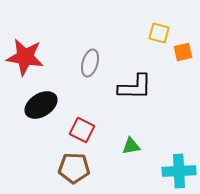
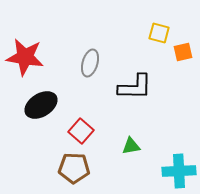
red square: moved 1 px left, 1 px down; rotated 15 degrees clockwise
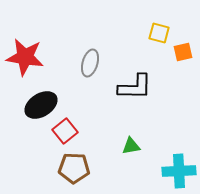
red square: moved 16 px left; rotated 10 degrees clockwise
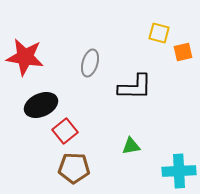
black ellipse: rotated 8 degrees clockwise
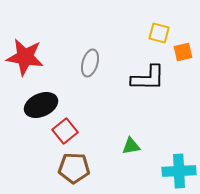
black L-shape: moved 13 px right, 9 px up
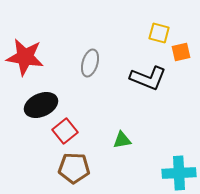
orange square: moved 2 px left
black L-shape: rotated 21 degrees clockwise
green triangle: moved 9 px left, 6 px up
cyan cross: moved 2 px down
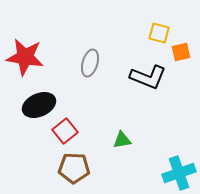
black L-shape: moved 1 px up
black ellipse: moved 2 px left
cyan cross: rotated 16 degrees counterclockwise
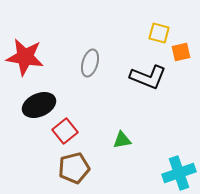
brown pentagon: rotated 16 degrees counterclockwise
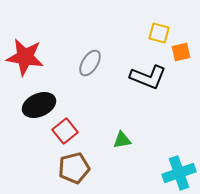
gray ellipse: rotated 16 degrees clockwise
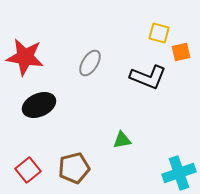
red square: moved 37 px left, 39 px down
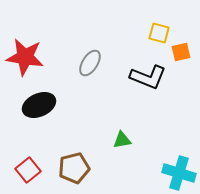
cyan cross: rotated 36 degrees clockwise
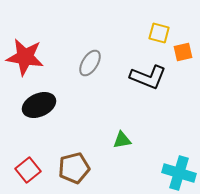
orange square: moved 2 px right
